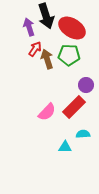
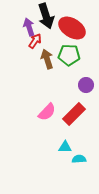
red arrow: moved 8 px up
red rectangle: moved 7 px down
cyan semicircle: moved 4 px left, 25 px down
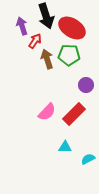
purple arrow: moved 7 px left, 1 px up
cyan semicircle: moved 9 px right; rotated 24 degrees counterclockwise
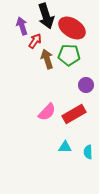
red rectangle: rotated 15 degrees clockwise
cyan semicircle: moved 7 px up; rotated 64 degrees counterclockwise
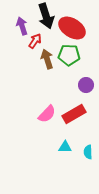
pink semicircle: moved 2 px down
